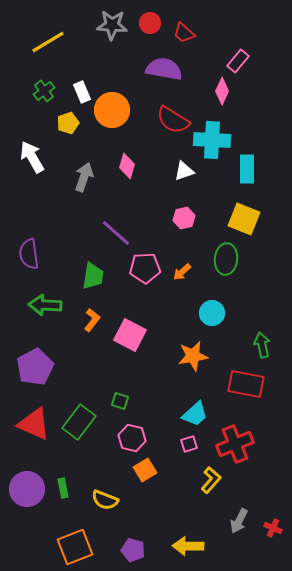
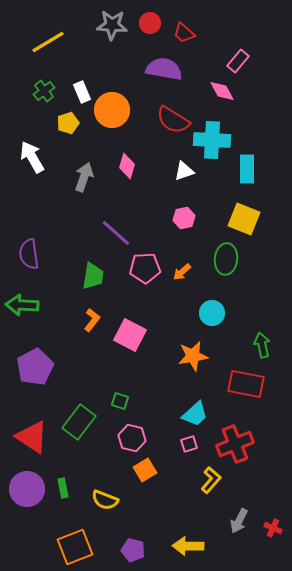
pink diamond at (222, 91): rotated 52 degrees counterclockwise
green arrow at (45, 305): moved 23 px left
red triangle at (34, 424): moved 2 px left, 13 px down; rotated 9 degrees clockwise
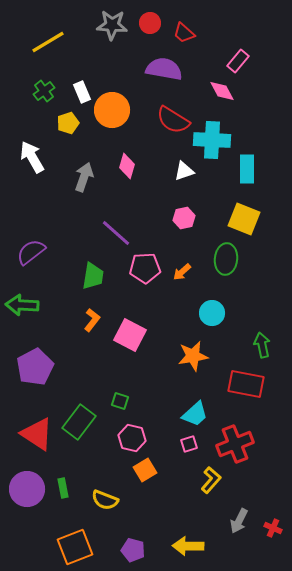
purple semicircle at (29, 254): moved 2 px right, 2 px up; rotated 60 degrees clockwise
red triangle at (32, 437): moved 5 px right, 3 px up
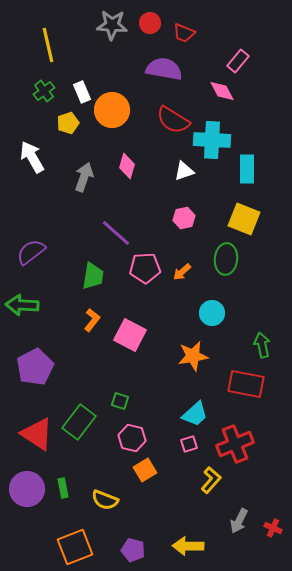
red trapezoid at (184, 33): rotated 20 degrees counterclockwise
yellow line at (48, 42): moved 3 px down; rotated 72 degrees counterclockwise
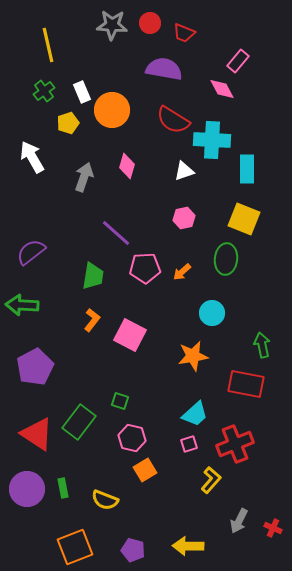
pink diamond at (222, 91): moved 2 px up
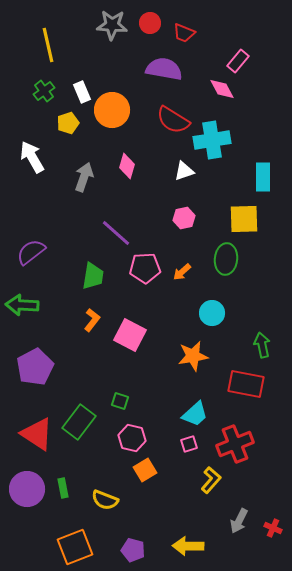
cyan cross at (212, 140): rotated 12 degrees counterclockwise
cyan rectangle at (247, 169): moved 16 px right, 8 px down
yellow square at (244, 219): rotated 24 degrees counterclockwise
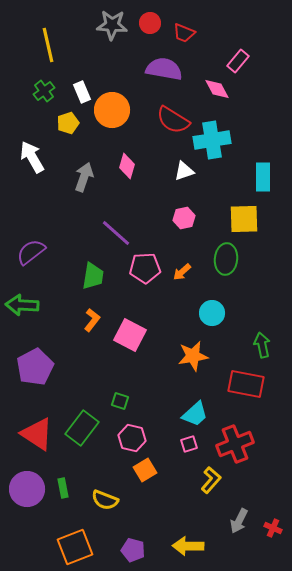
pink diamond at (222, 89): moved 5 px left
green rectangle at (79, 422): moved 3 px right, 6 px down
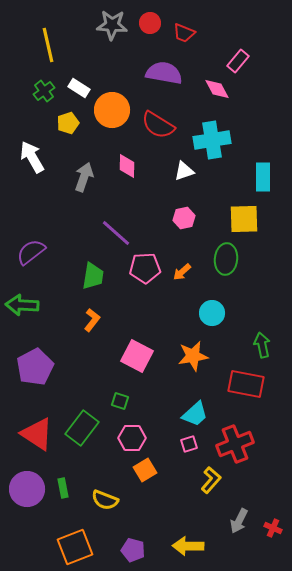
purple semicircle at (164, 69): moved 4 px down
white rectangle at (82, 92): moved 3 px left, 4 px up; rotated 35 degrees counterclockwise
red semicircle at (173, 120): moved 15 px left, 5 px down
pink diamond at (127, 166): rotated 15 degrees counterclockwise
pink square at (130, 335): moved 7 px right, 21 px down
pink hexagon at (132, 438): rotated 12 degrees counterclockwise
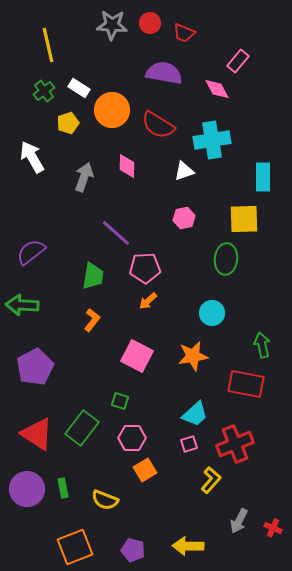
orange arrow at (182, 272): moved 34 px left, 29 px down
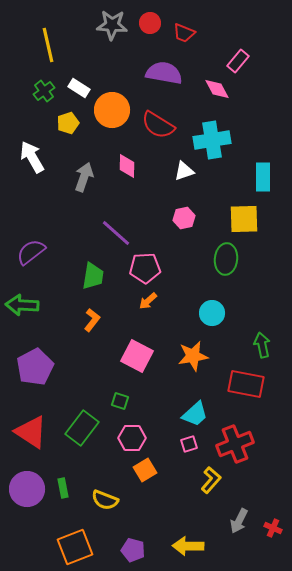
red triangle at (37, 434): moved 6 px left, 2 px up
